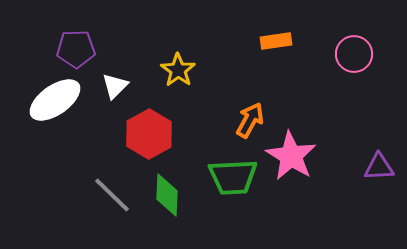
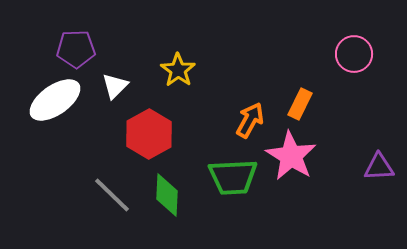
orange rectangle: moved 24 px right, 63 px down; rotated 56 degrees counterclockwise
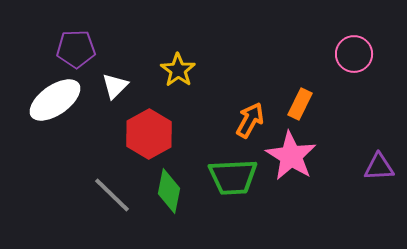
green diamond: moved 2 px right, 4 px up; rotated 9 degrees clockwise
